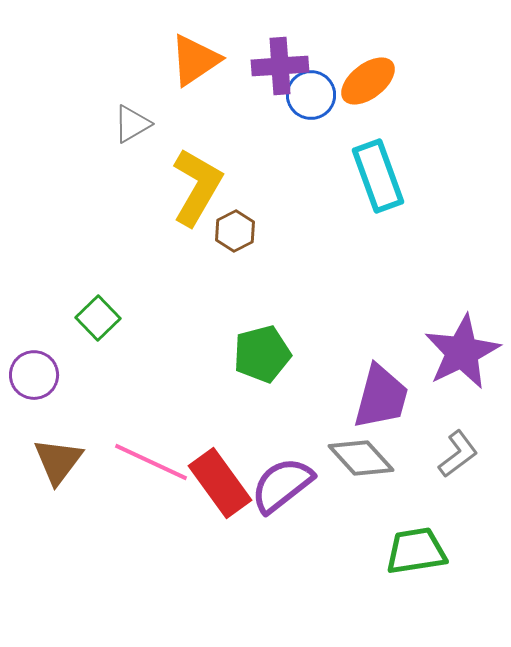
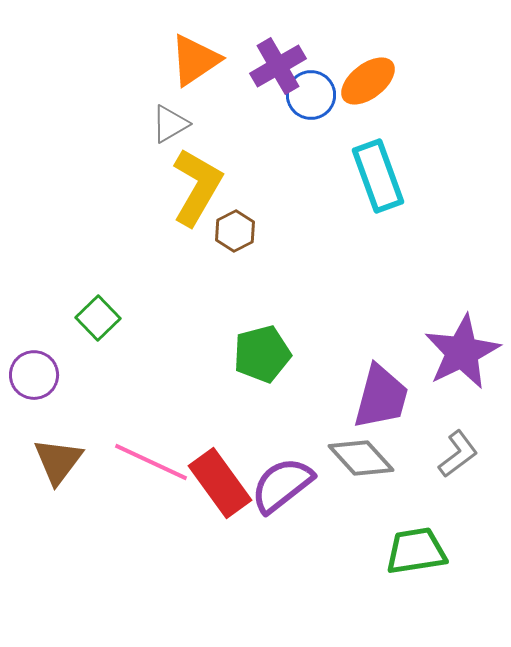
purple cross: moved 2 px left; rotated 26 degrees counterclockwise
gray triangle: moved 38 px right
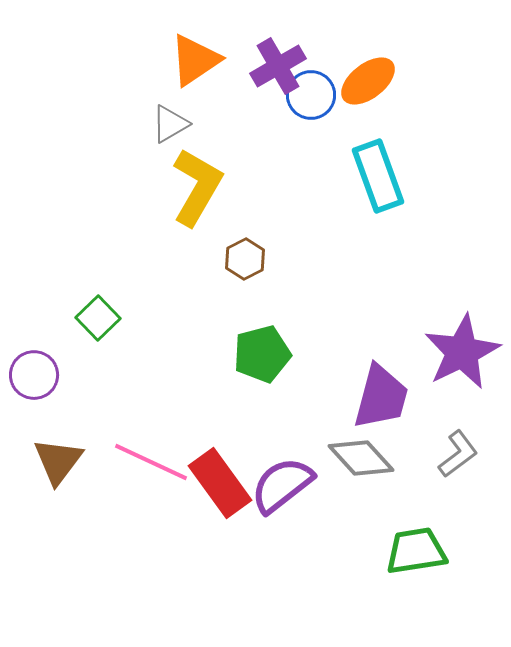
brown hexagon: moved 10 px right, 28 px down
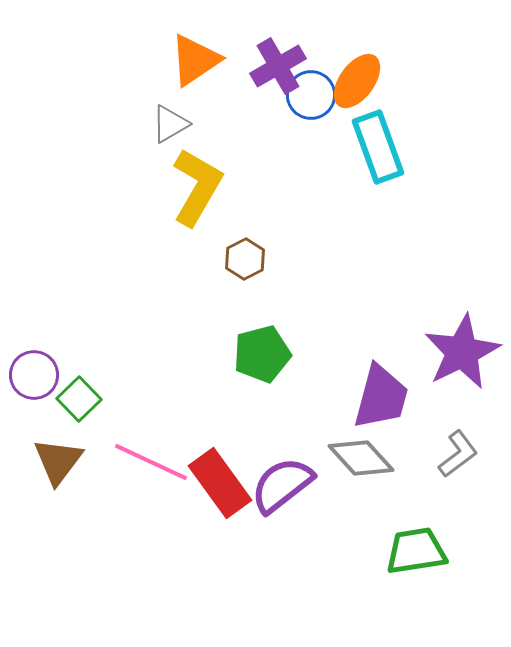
orange ellipse: moved 11 px left; rotated 16 degrees counterclockwise
cyan rectangle: moved 29 px up
green square: moved 19 px left, 81 px down
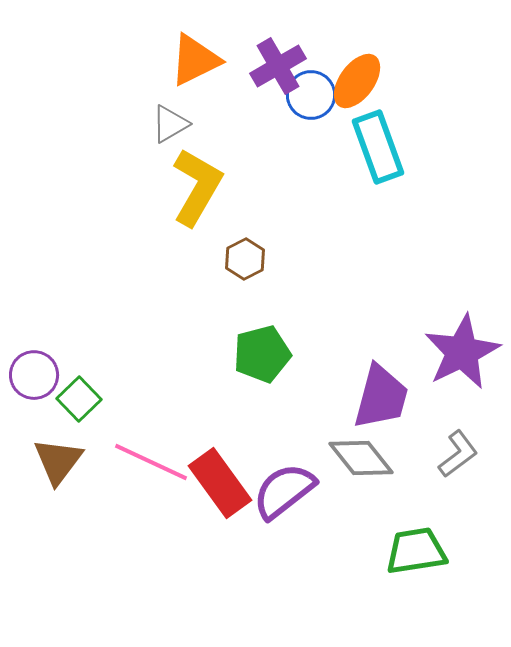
orange triangle: rotated 8 degrees clockwise
gray diamond: rotated 4 degrees clockwise
purple semicircle: moved 2 px right, 6 px down
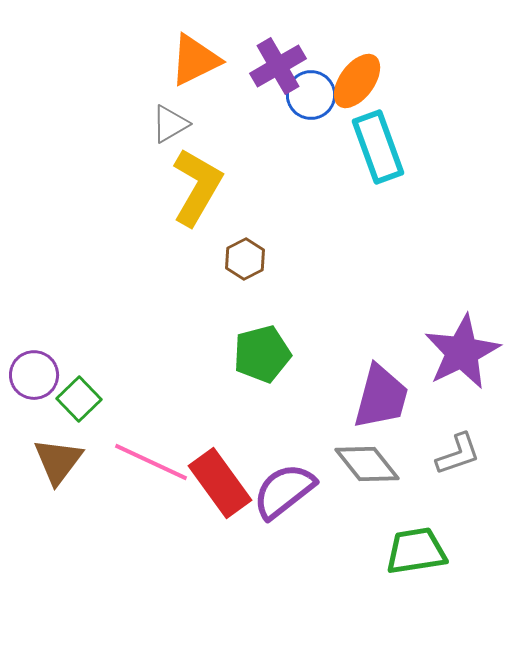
gray L-shape: rotated 18 degrees clockwise
gray diamond: moved 6 px right, 6 px down
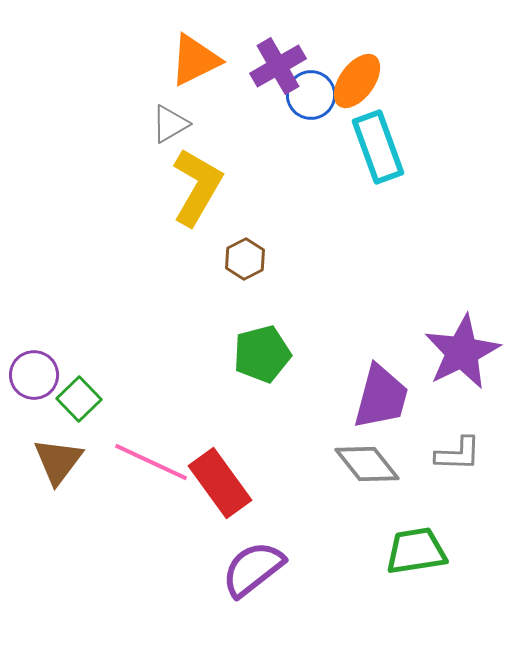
gray L-shape: rotated 21 degrees clockwise
purple semicircle: moved 31 px left, 78 px down
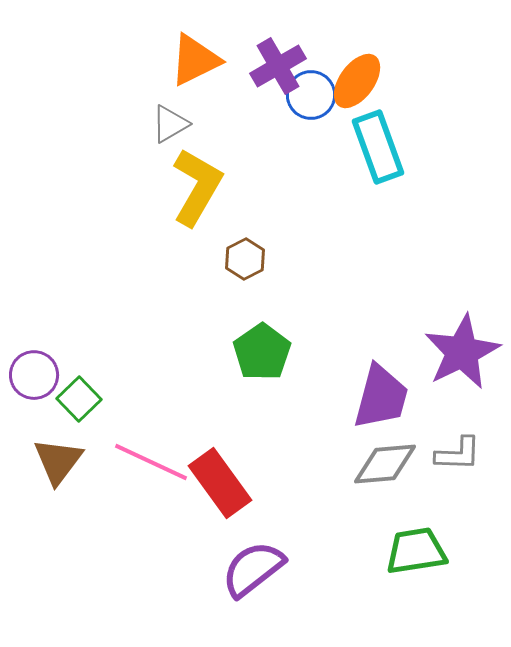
green pentagon: moved 2 px up; rotated 20 degrees counterclockwise
gray diamond: moved 18 px right; rotated 56 degrees counterclockwise
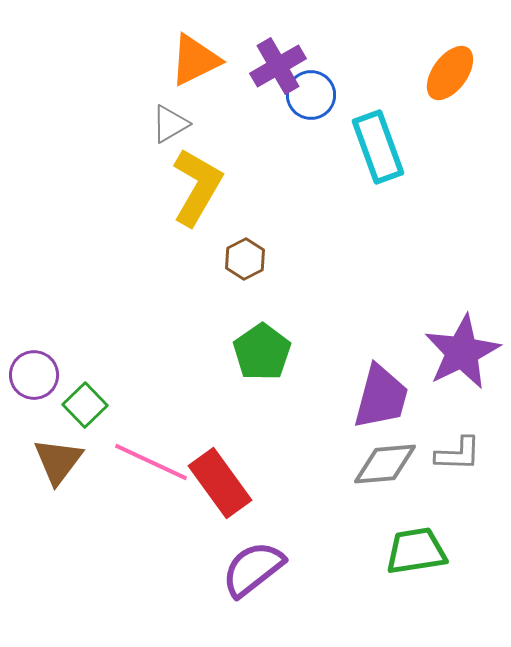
orange ellipse: moved 93 px right, 8 px up
green square: moved 6 px right, 6 px down
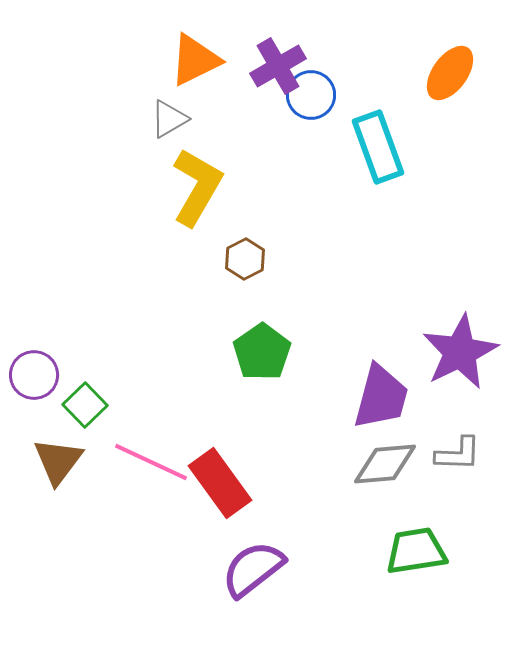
gray triangle: moved 1 px left, 5 px up
purple star: moved 2 px left
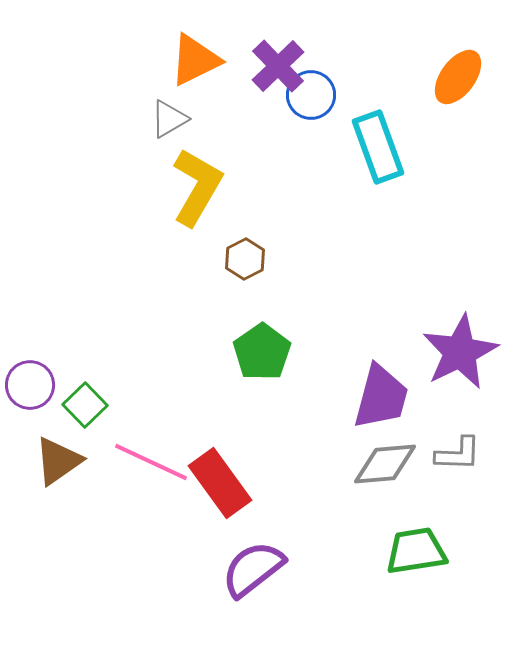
purple cross: rotated 14 degrees counterclockwise
orange ellipse: moved 8 px right, 4 px down
purple circle: moved 4 px left, 10 px down
brown triangle: rotated 18 degrees clockwise
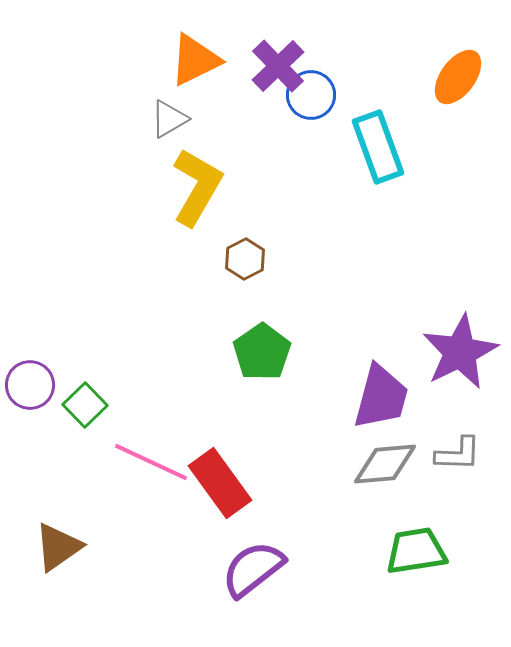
brown triangle: moved 86 px down
